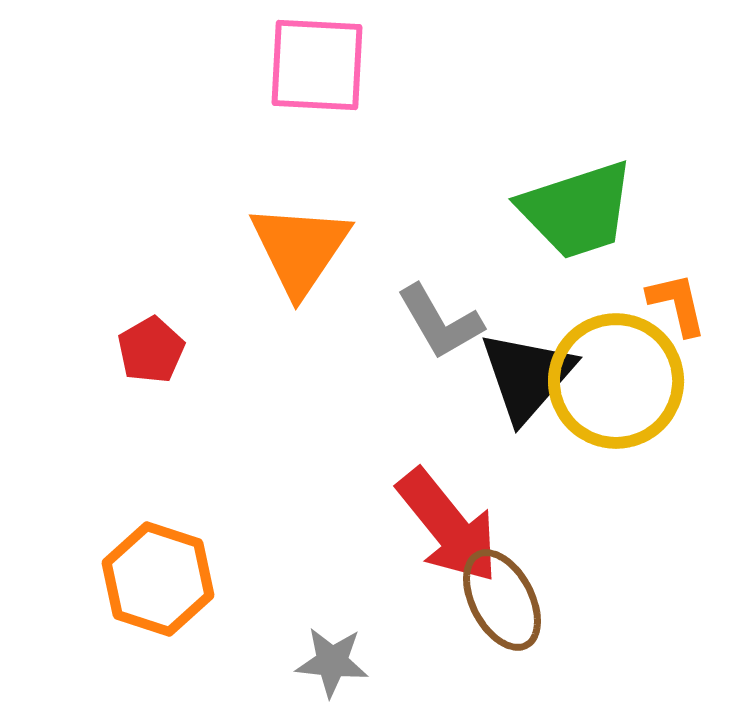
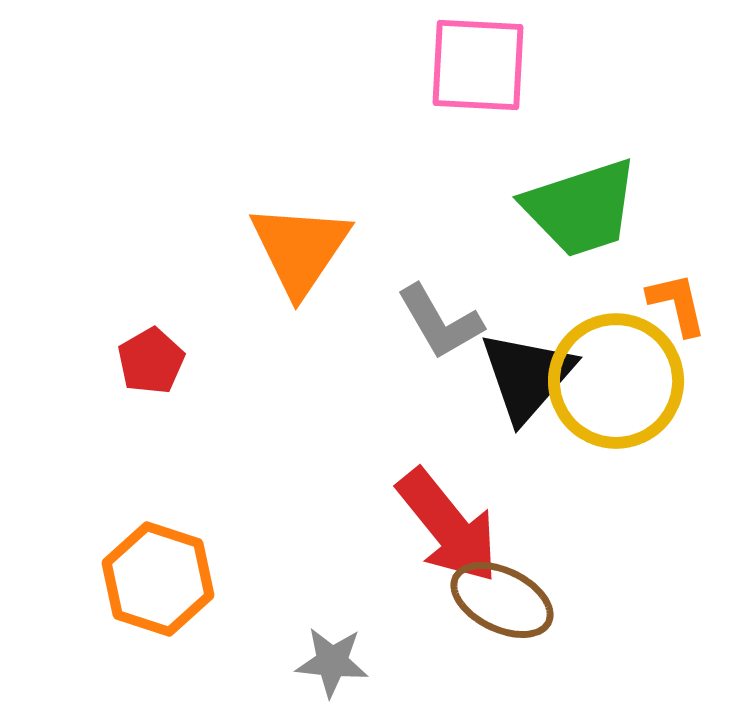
pink square: moved 161 px right
green trapezoid: moved 4 px right, 2 px up
red pentagon: moved 11 px down
brown ellipse: rotated 36 degrees counterclockwise
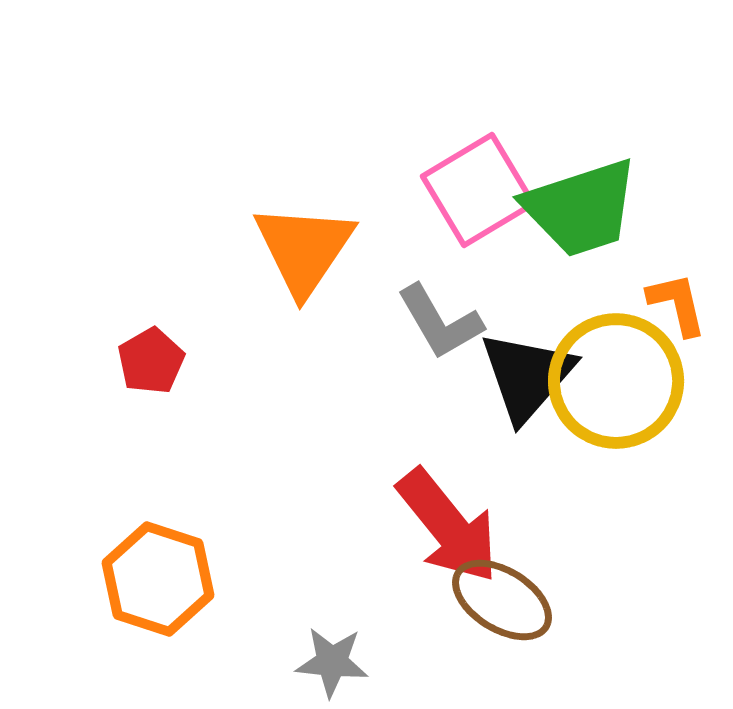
pink square: moved 125 px down; rotated 34 degrees counterclockwise
orange triangle: moved 4 px right
brown ellipse: rotated 6 degrees clockwise
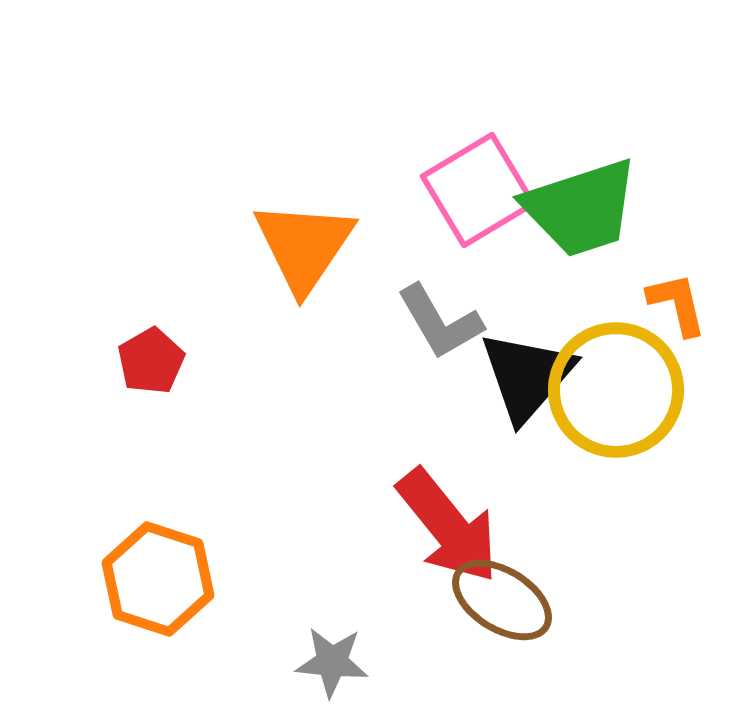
orange triangle: moved 3 px up
yellow circle: moved 9 px down
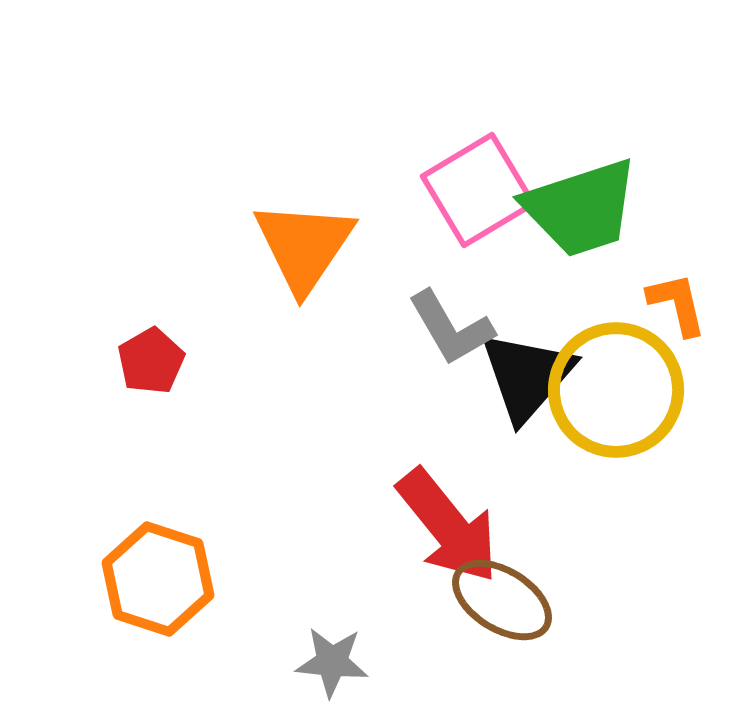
gray L-shape: moved 11 px right, 6 px down
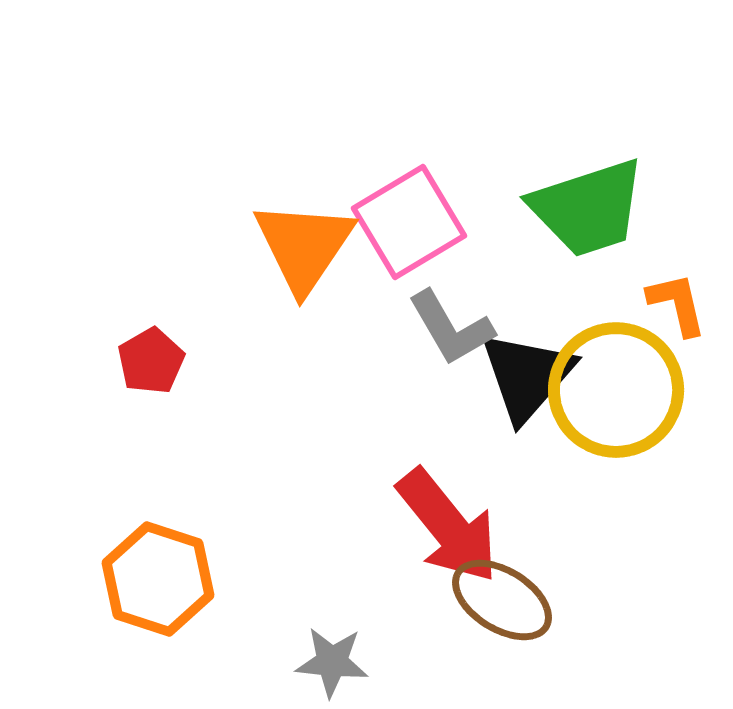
pink square: moved 69 px left, 32 px down
green trapezoid: moved 7 px right
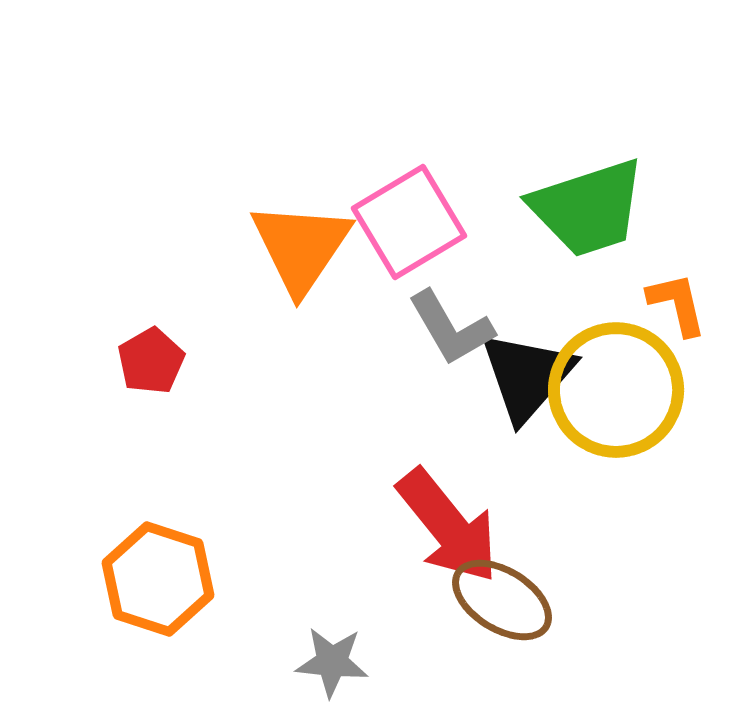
orange triangle: moved 3 px left, 1 px down
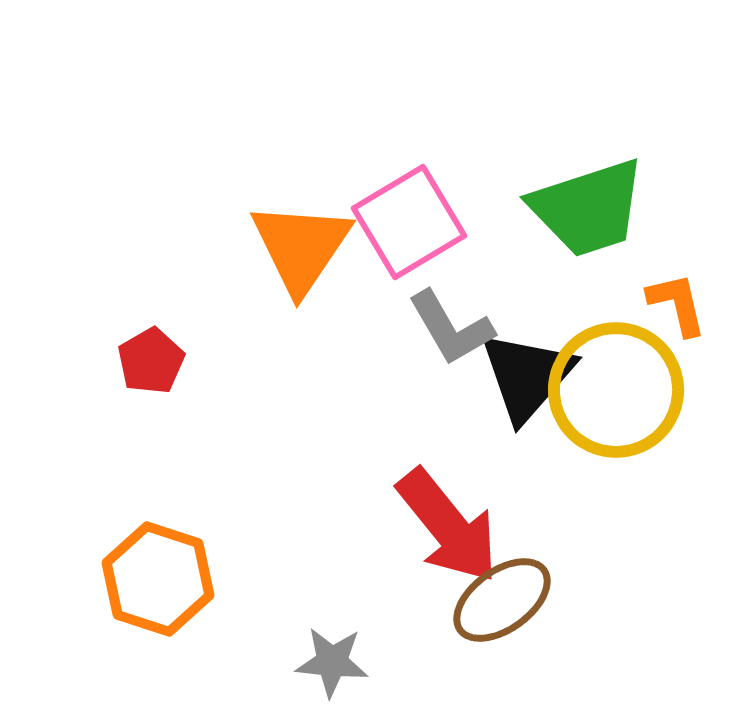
brown ellipse: rotated 68 degrees counterclockwise
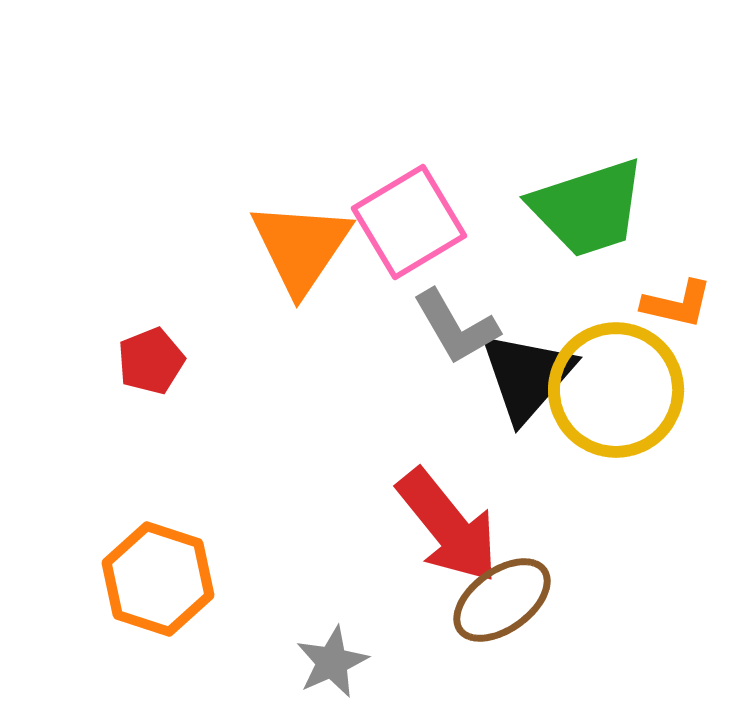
orange L-shape: rotated 116 degrees clockwise
gray L-shape: moved 5 px right, 1 px up
red pentagon: rotated 8 degrees clockwise
gray star: rotated 30 degrees counterclockwise
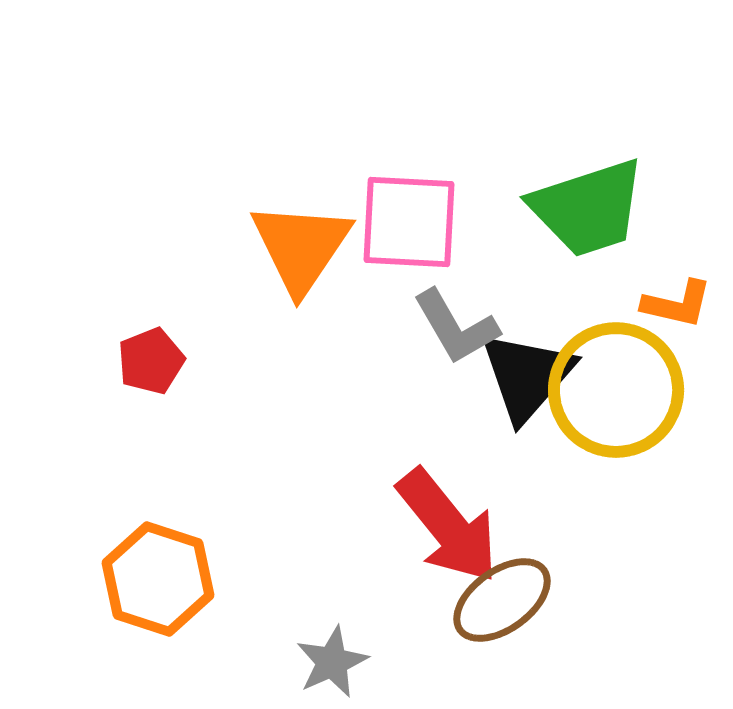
pink square: rotated 34 degrees clockwise
